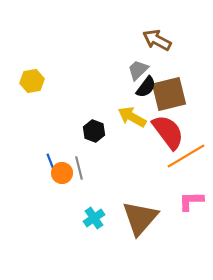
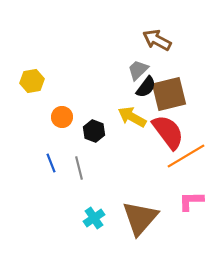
orange circle: moved 56 px up
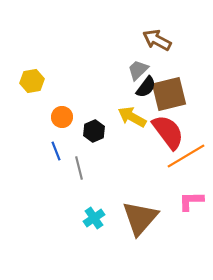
black hexagon: rotated 15 degrees clockwise
blue line: moved 5 px right, 12 px up
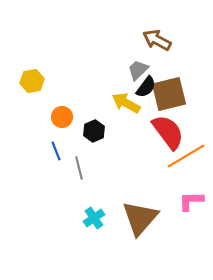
yellow arrow: moved 6 px left, 14 px up
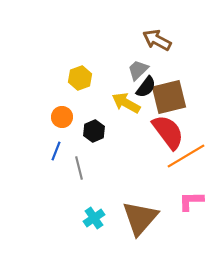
yellow hexagon: moved 48 px right, 3 px up; rotated 10 degrees counterclockwise
brown square: moved 3 px down
blue line: rotated 42 degrees clockwise
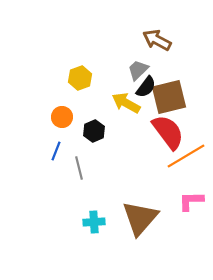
cyan cross: moved 4 px down; rotated 30 degrees clockwise
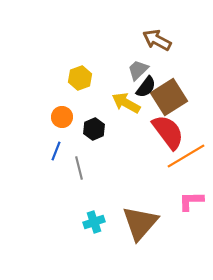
brown square: rotated 18 degrees counterclockwise
black hexagon: moved 2 px up
brown triangle: moved 5 px down
cyan cross: rotated 15 degrees counterclockwise
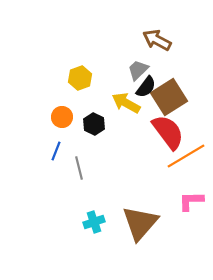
black hexagon: moved 5 px up; rotated 10 degrees counterclockwise
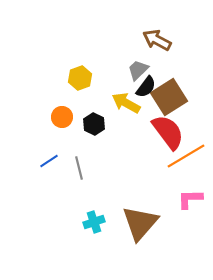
blue line: moved 7 px left, 10 px down; rotated 36 degrees clockwise
pink L-shape: moved 1 px left, 2 px up
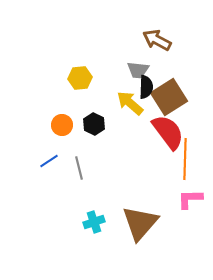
gray trapezoid: rotated 130 degrees counterclockwise
yellow hexagon: rotated 15 degrees clockwise
black semicircle: rotated 35 degrees counterclockwise
yellow arrow: moved 4 px right; rotated 12 degrees clockwise
orange circle: moved 8 px down
orange line: moved 1 px left, 3 px down; rotated 57 degrees counterclockwise
